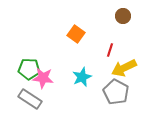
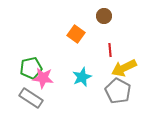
brown circle: moved 19 px left
red line: rotated 24 degrees counterclockwise
green pentagon: moved 2 px right, 1 px up; rotated 15 degrees counterclockwise
gray pentagon: moved 2 px right, 1 px up
gray rectangle: moved 1 px right, 1 px up
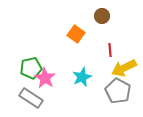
brown circle: moved 2 px left
pink star: moved 2 px right; rotated 25 degrees clockwise
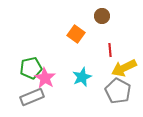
gray rectangle: moved 1 px right, 1 px up; rotated 55 degrees counterclockwise
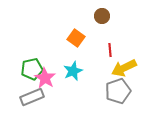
orange square: moved 4 px down
green pentagon: moved 1 px right, 1 px down
cyan star: moved 9 px left, 6 px up
gray pentagon: rotated 25 degrees clockwise
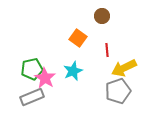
orange square: moved 2 px right
red line: moved 3 px left
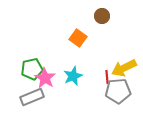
red line: moved 27 px down
cyan star: moved 5 px down
gray pentagon: rotated 15 degrees clockwise
